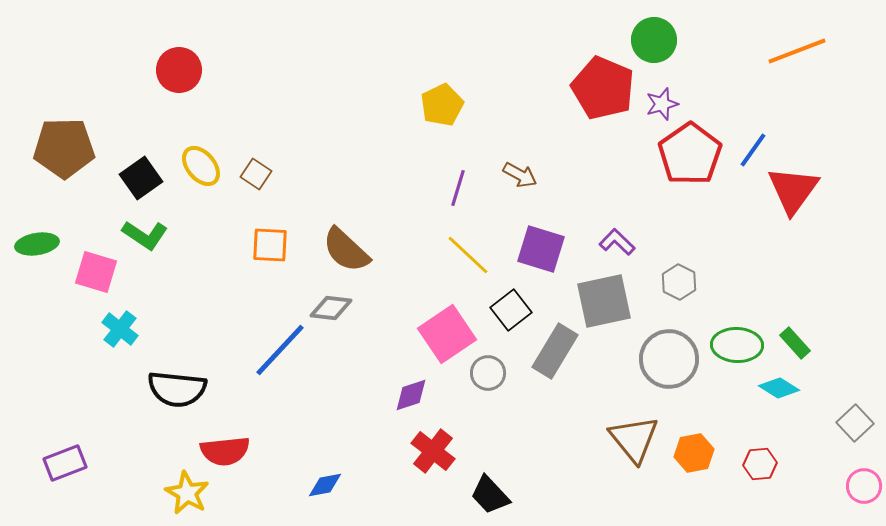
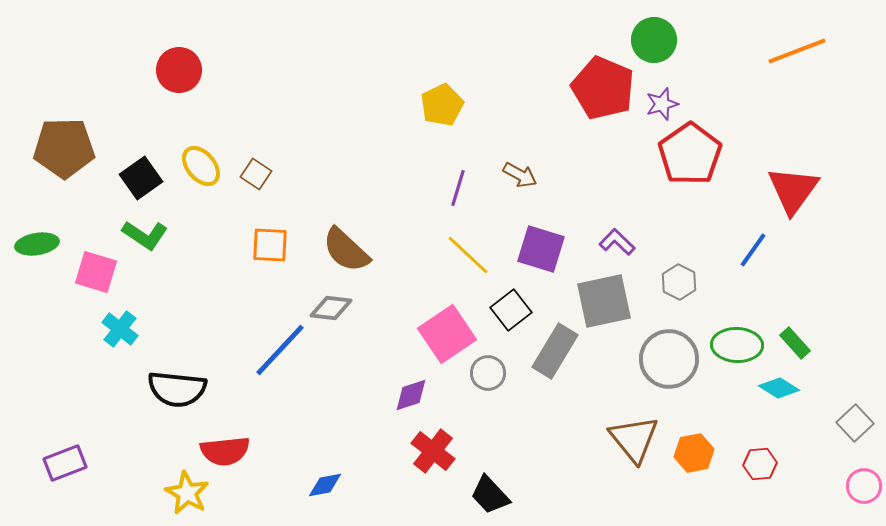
blue line at (753, 150): moved 100 px down
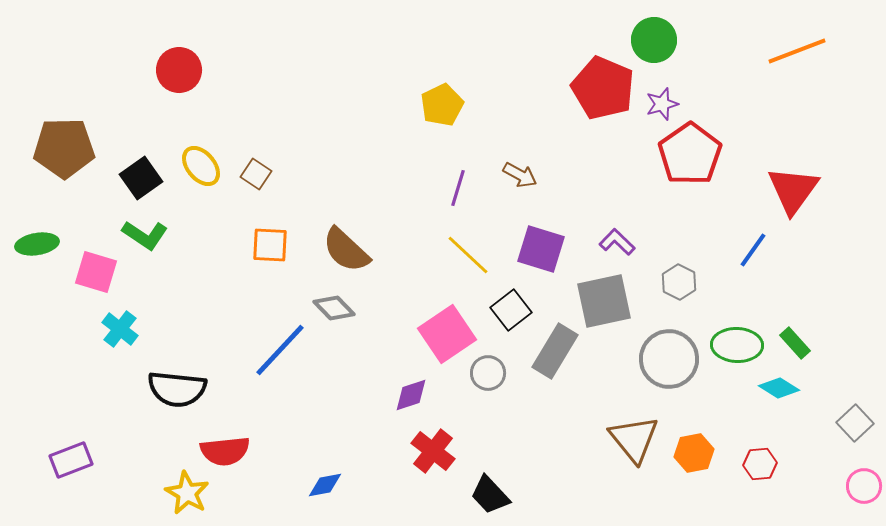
gray diamond at (331, 308): moved 3 px right; rotated 39 degrees clockwise
purple rectangle at (65, 463): moved 6 px right, 3 px up
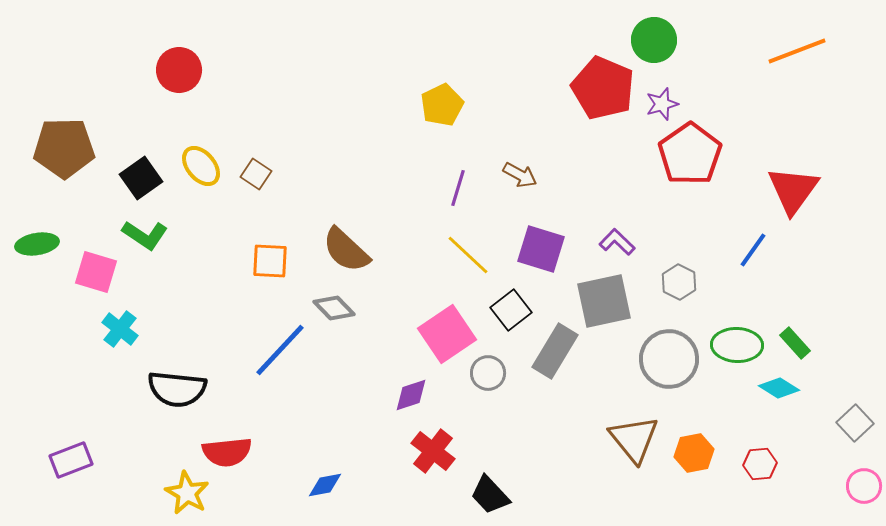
orange square at (270, 245): moved 16 px down
red semicircle at (225, 451): moved 2 px right, 1 px down
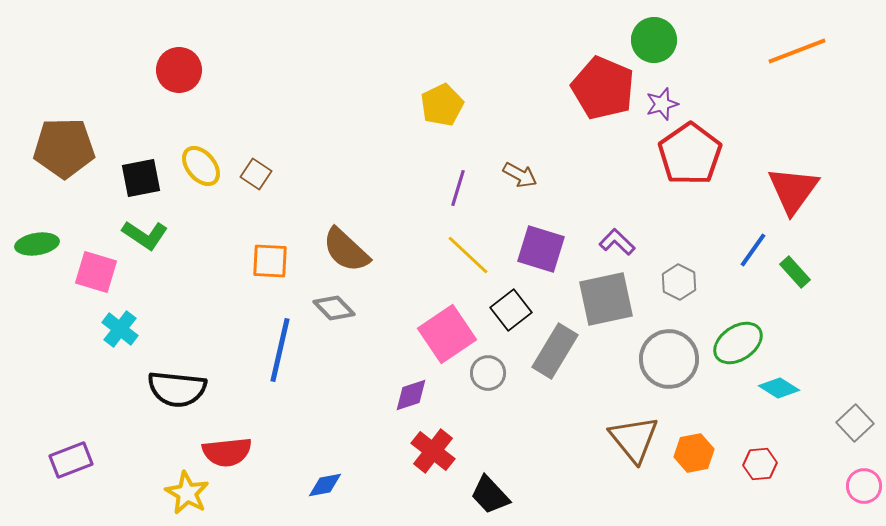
black square at (141, 178): rotated 24 degrees clockwise
gray square at (604, 301): moved 2 px right, 2 px up
green rectangle at (795, 343): moved 71 px up
green ellipse at (737, 345): moved 1 px right, 2 px up; rotated 36 degrees counterclockwise
blue line at (280, 350): rotated 30 degrees counterclockwise
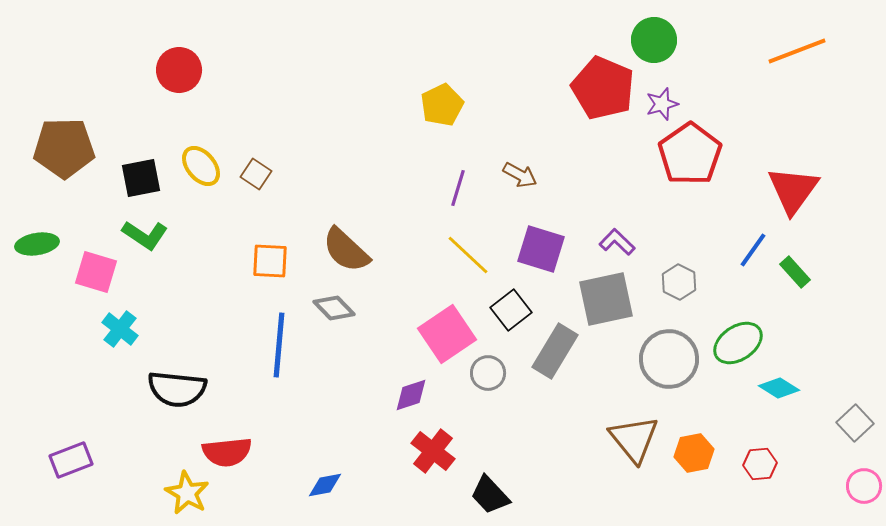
blue line at (280, 350): moved 1 px left, 5 px up; rotated 8 degrees counterclockwise
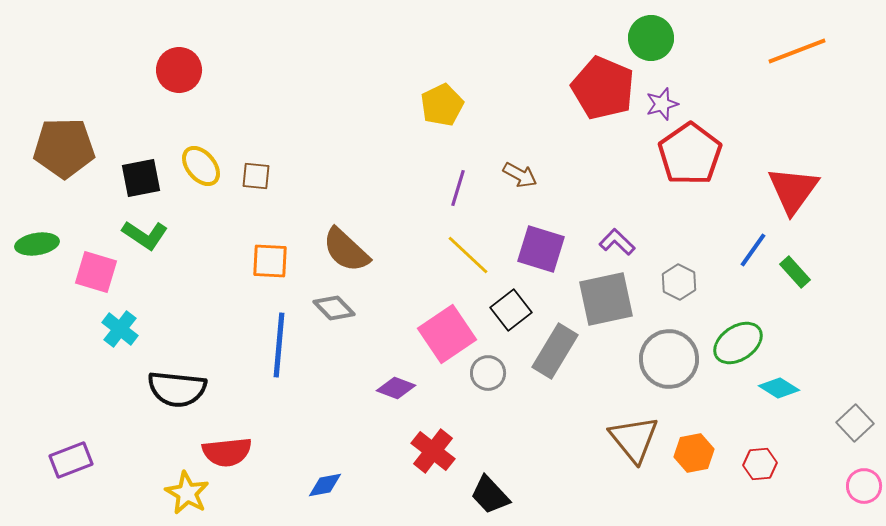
green circle at (654, 40): moved 3 px left, 2 px up
brown square at (256, 174): moved 2 px down; rotated 28 degrees counterclockwise
purple diamond at (411, 395): moved 15 px left, 7 px up; rotated 39 degrees clockwise
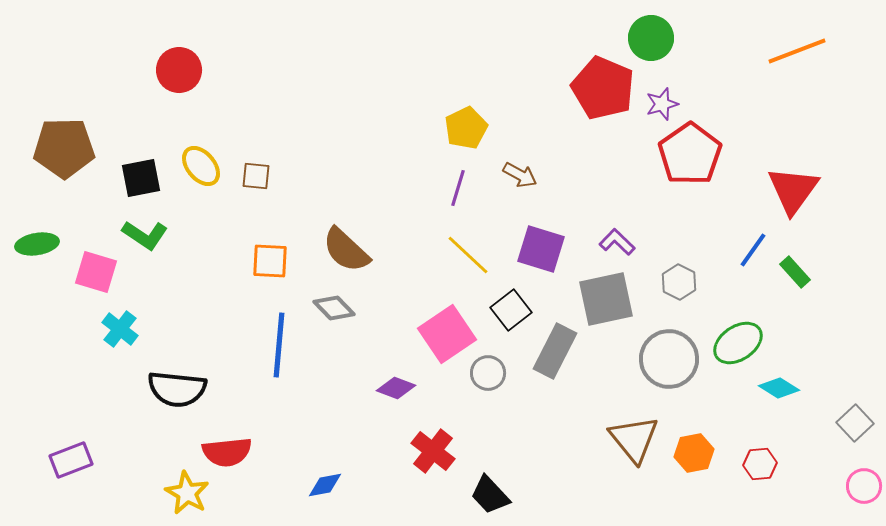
yellow pentagon at (442, 105): moved 24 px right, 23 px down
gray rectangle at (555, 351): rotated 4 degrees counterclockwise
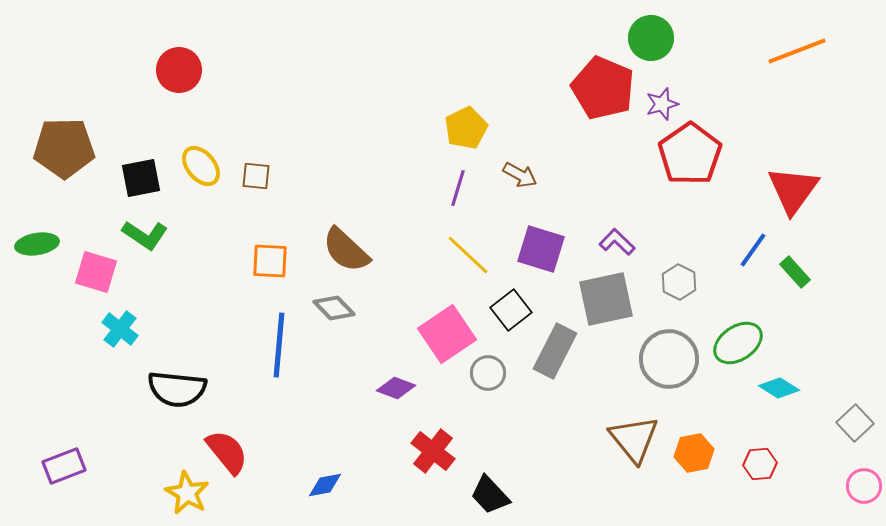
red semicircle at (227, 452): rotated 123 degrees counterclockwise
purple rectangle at (71, 460): moved 7 px left, 6 px down
